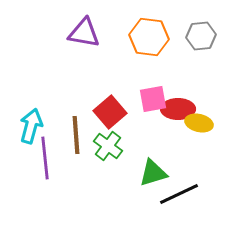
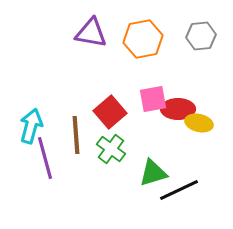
purple triangle: moved 7 px right
orange hexagon: moved 6 px left, 2 px down; rotated 18 degrees counterclockwise
green cross: moved 3 px right, 3 px down
purple line: rotated 9 degrees counterclockwise
black line: moved 4 px up
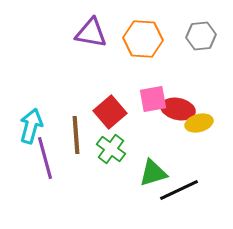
orange hexagon: rotated 15 degrees clockwise
red ellipse: rotated 12 degrees clockwise
yellow ellipse: rotated 28 degrees counterclockwise
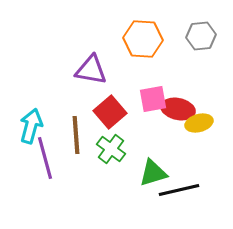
purple triangle: moved 37 px down
black line: rotated 12 degrees clockwise
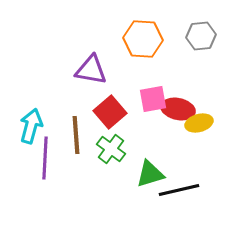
purple line: rotated 18 degrees clockwise
green triangle: moved 3 px left, 1 px down
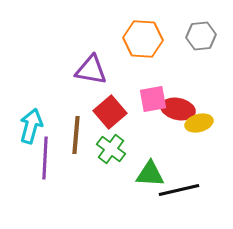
brown line: rotated 9 degrees clockwise
green triangle: rotated 20 degrees clockwise
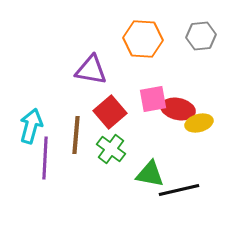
green triangle: rotated 8 degrees clockwise
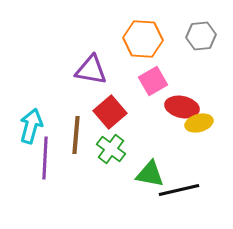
pink square: moved 18 px up; rotated 20 degrees counterclockwise
red ellipse: moved 4 px right, 2 px up
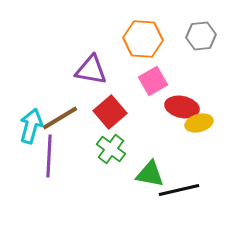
brown line: moved 16 px left, 17 px up; rotated 54 degrees clockwise
purple line: moved 4 px right, 2 px up
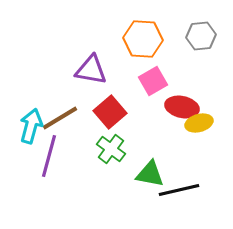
purple line: rotated 12 degrees clockwise
